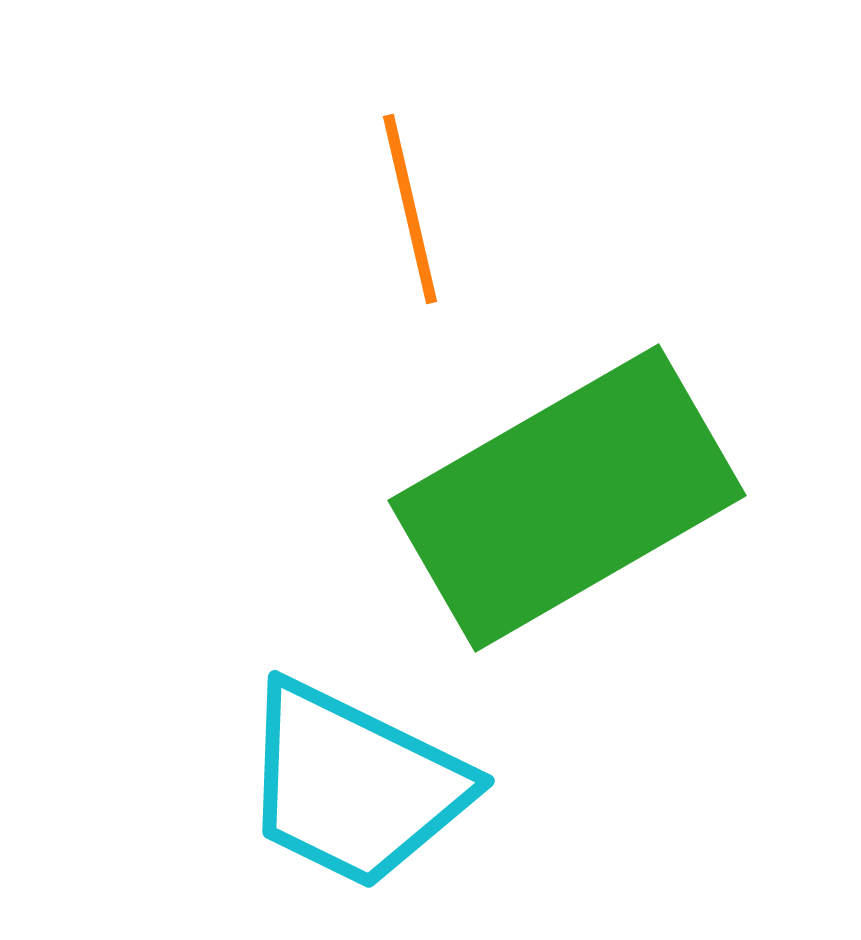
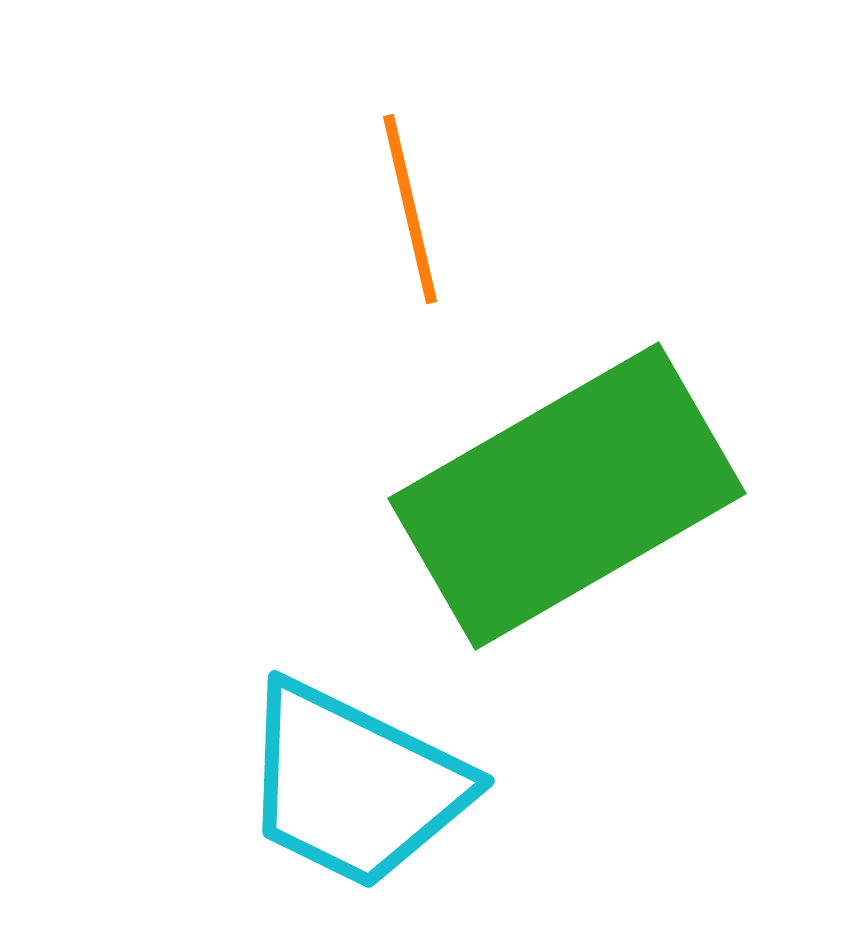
green rectangle: moved 2 px up
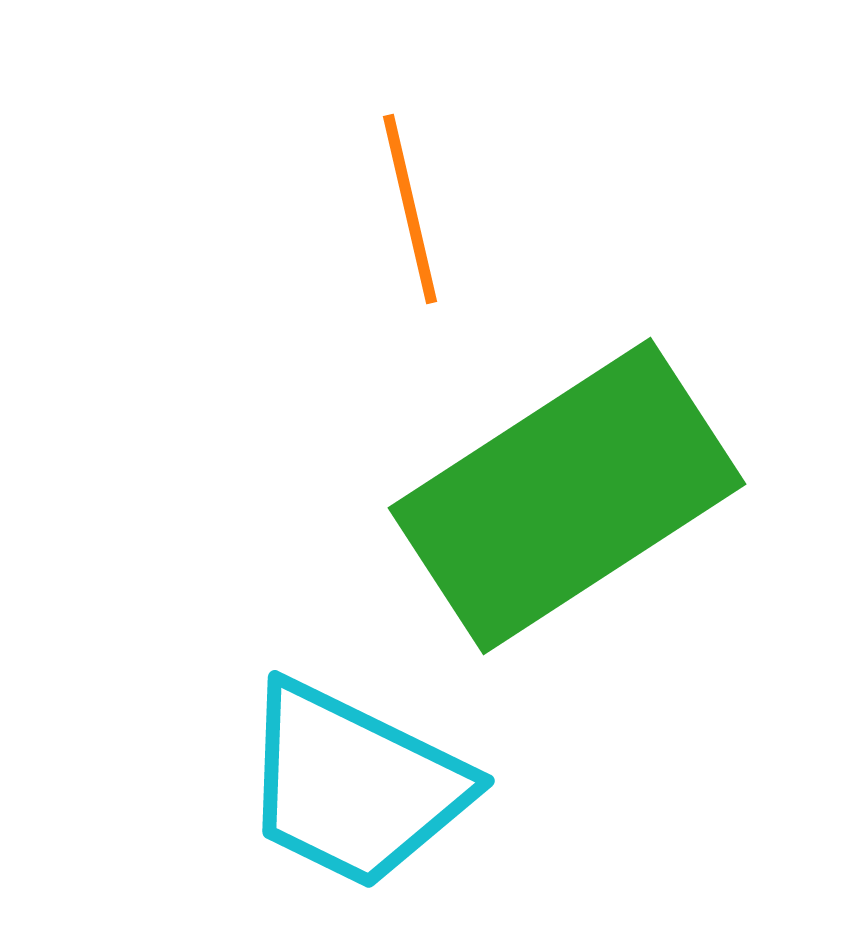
green rectangle: rotated 3 degrees counterclockwise
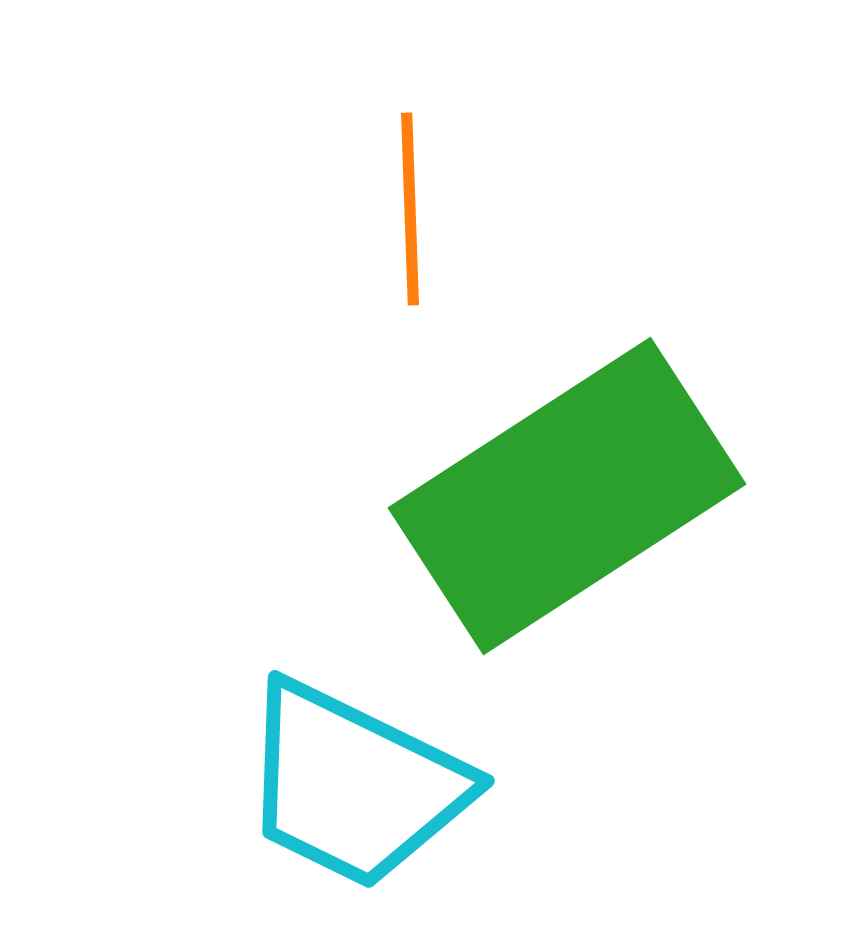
orange line: rotated 11 degrees clockwise
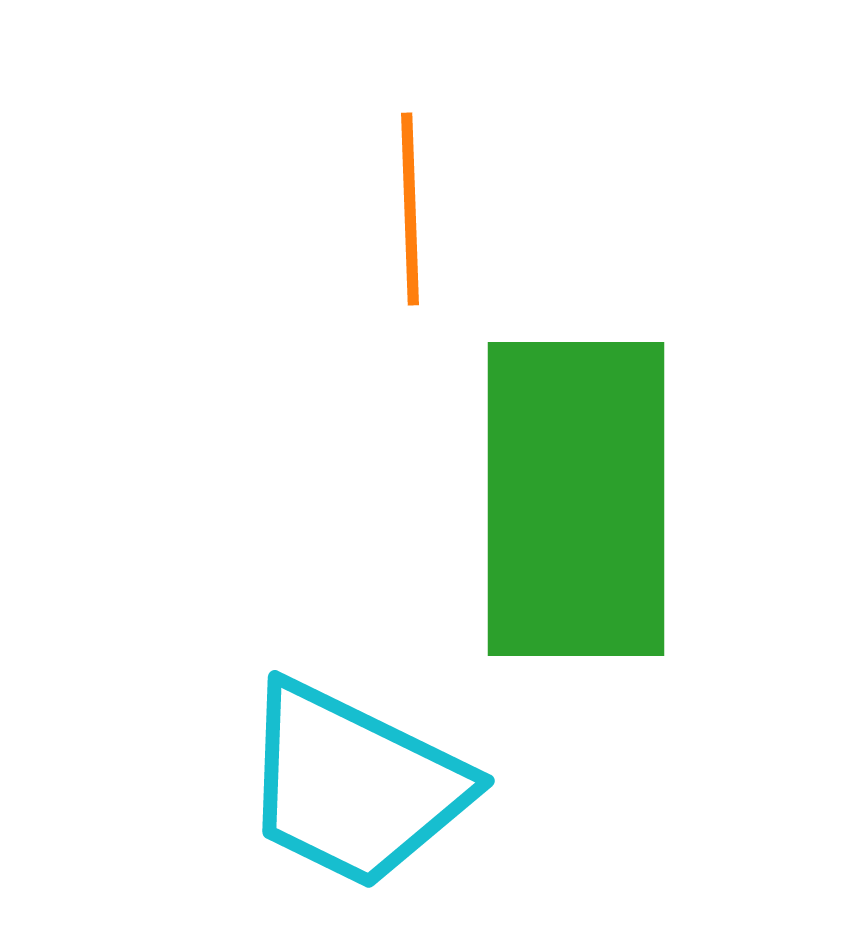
green rectangle: moved 9 px right, 3 px down; rotated 57 degrees counterclockwise
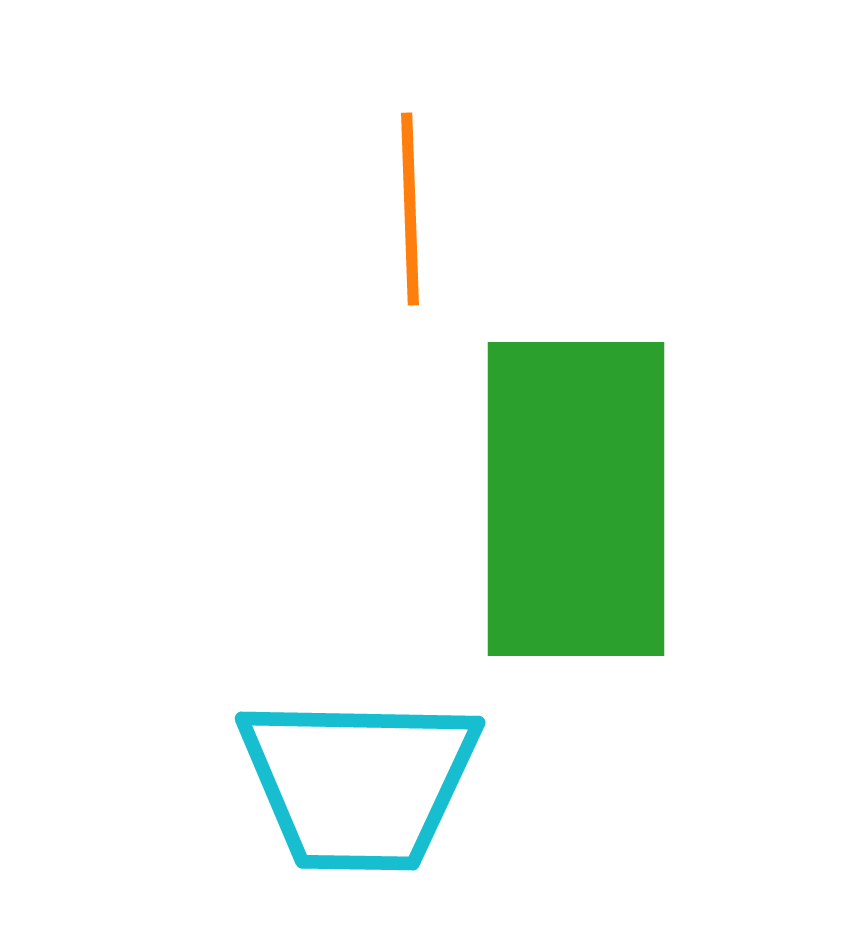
cyan trapezoid: moved 5 px right, 2 px up; rotated 25 degrees counterclockwise
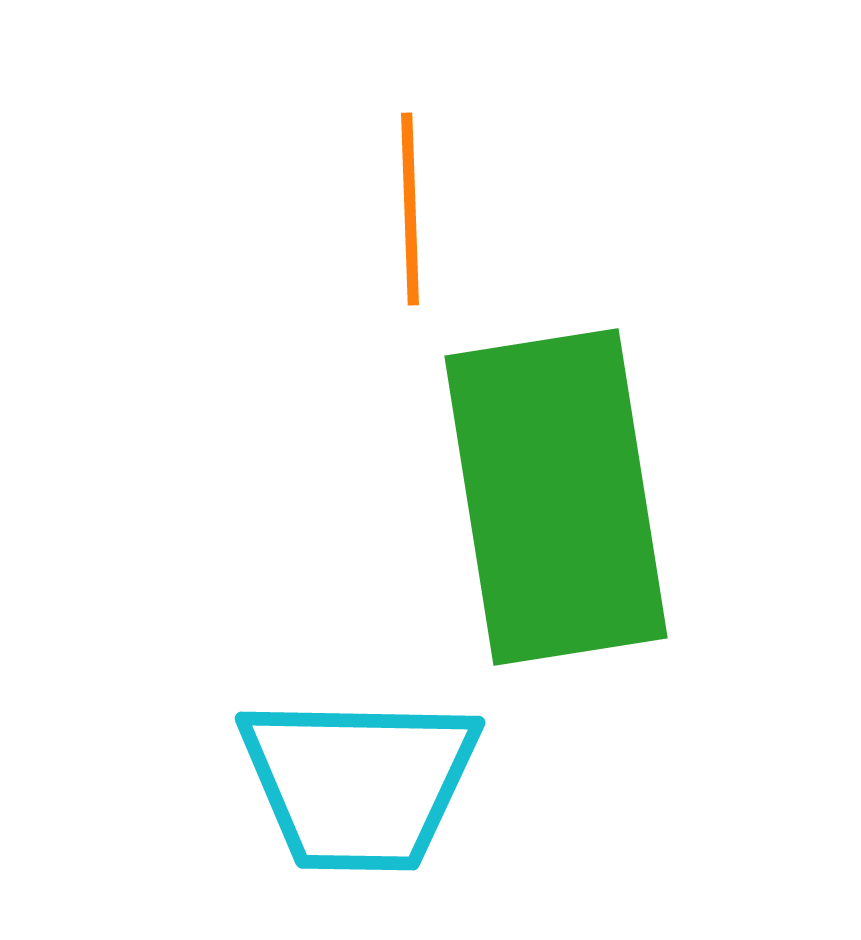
green rectangle: moved 20 px left, 2 px up; rotated 9 degrees counterclockwise
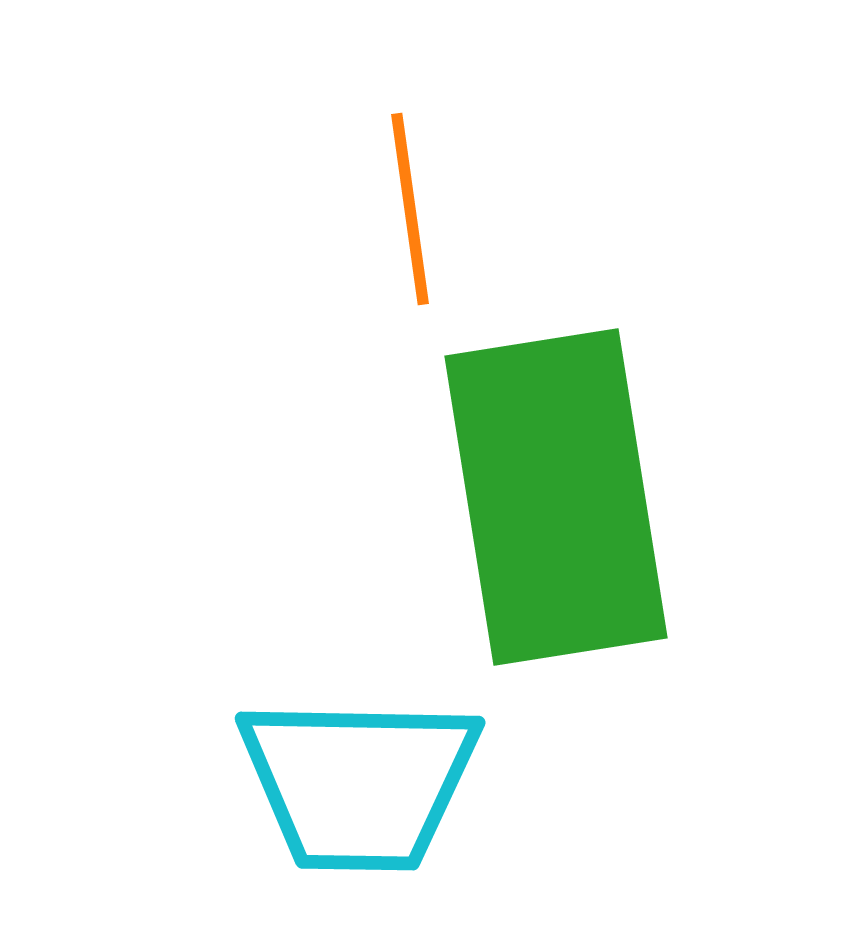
orange line: rotated 6 degrees counterclockwise
